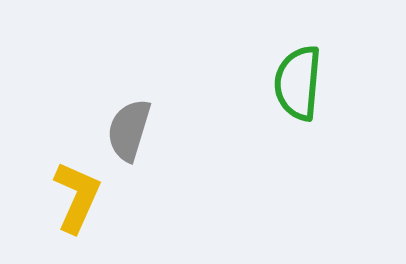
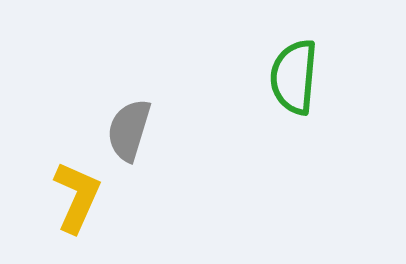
green semicircle: moved 4 px left, 6 px up
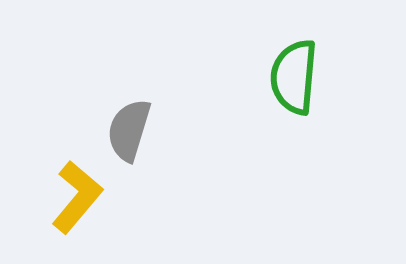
yellow L-shape: rotated 16 degrees clockwise
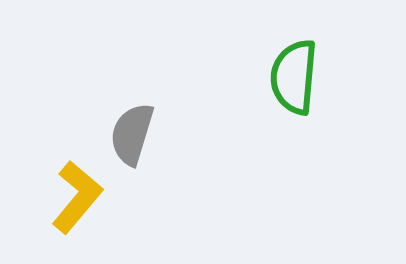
gray semicircle: moved 3 px right, 4 px down
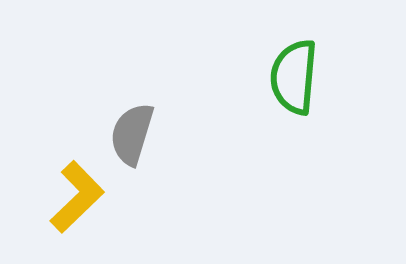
yellow L-shape: rotated 6 degrees clockwise
